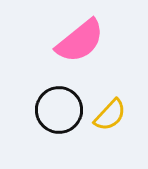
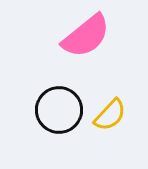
pink semicircle: moved 6 px right, 5 px up
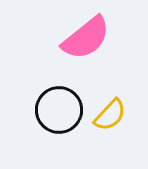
pink semicircle: moved 2 px down
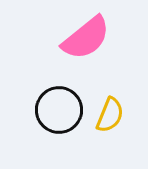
yellow semicircle: rotated 21 degrees counterclockwise
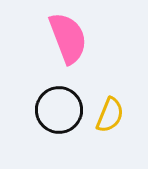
pink semicircle: moved 18 px left; rotated 72 degrees counterclockwise
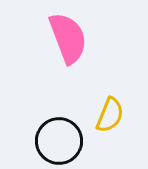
black circle: moved 31 px down
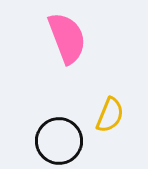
pink semicircle: moved 1 px left
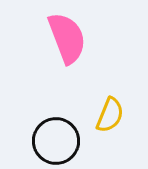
black circle: moved 3 px left
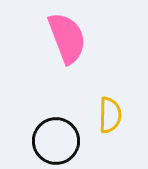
yellow semicircle: rotated 21 degrees counterclockwise
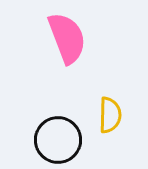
black circle: moved 2 px right, 1 px up
